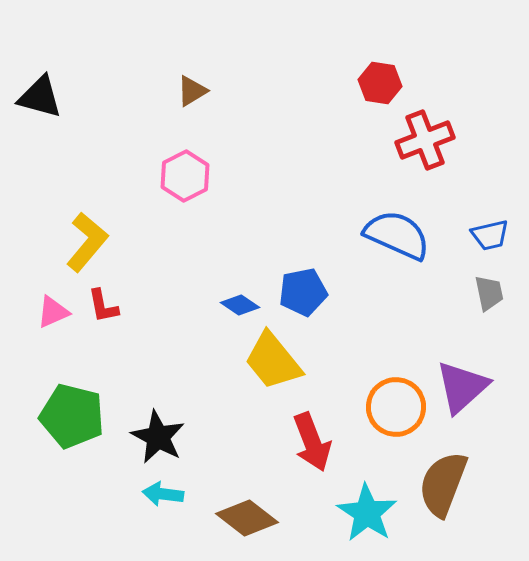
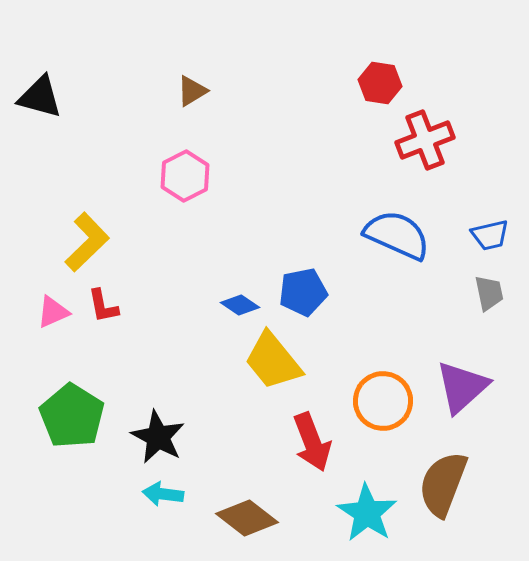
yellow L-shape: rotated 6 degrees clockwise
orange circle: moved 13 px left, 6 px up
green pentagon: rotated 18 degrees clockwise
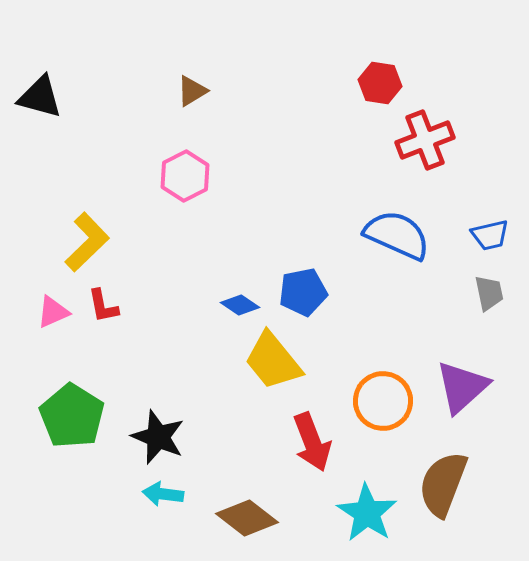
black star: rotated 6 degrees counterclockwise
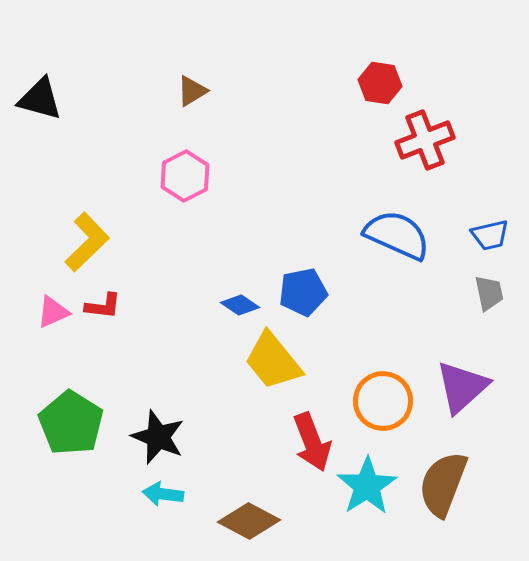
black triangle: moved 2 px down
red L-shape: rotated 72 degrees counterclockwise
green pentagon: moved 1 px left, 7 px down
cyan star: moved 27 px up; rotated 6 degrees clockwise
brown diamond: moved 2 px right, 3 px down; rotated 10 degrees counterclockwise
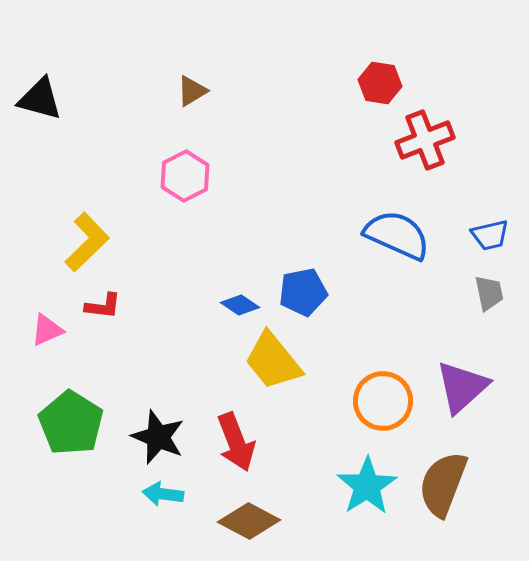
pink triangle: moved 6 px left, 18 px down
red arrow: moved 76 px left
